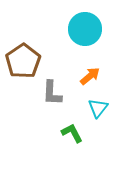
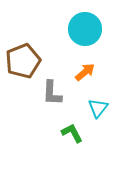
brown pentagon: rotated 12 degrees clockwise
orange arrow: moved 5 px left, 4 px up
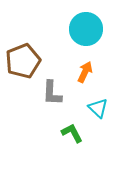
cyan circle: moved 1 px right
orange arrow: rotated 25 degrees counterclockwise
cyan triangle: rotated 25 degrees counterclockwise
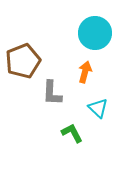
cyan circle: moved 9 px right, 4 px down
orange arrow: rotated 10 degrees counterclockwise
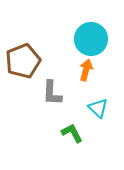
cyan circle: moved 4 px left, 6 px down
orange arrow: moved 1 px right, 2 px up
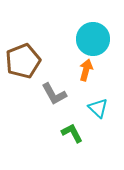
cyan circle: moved 2 px right
gray L-shape: moved 2 px right, 1 px down; rotated 32 degrees counterclockwise
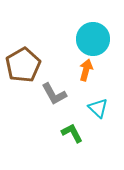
brown pentagon: moved 4 px down; rotated 8 degrees counterclockwise
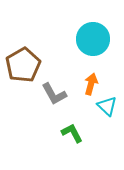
orange arrow: moved 5 px right, 14 px down
cyan triangle: moved 9 px right, 2 px up
